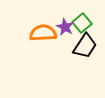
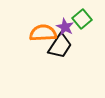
green square: moved 4 px up
black trapezoid: moved 25 px left
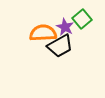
black trapezoid: rotated 28 degrees clockwise
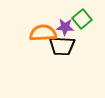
purple star: rotated 24 degrees counterclockwise
black trapezoid: moved 2 px right; rotated 32 degrees clockwise
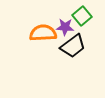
green square: moved 3 px up
black trapezoid: moved 11 px right; rotated 40 degrees counterclockwise
